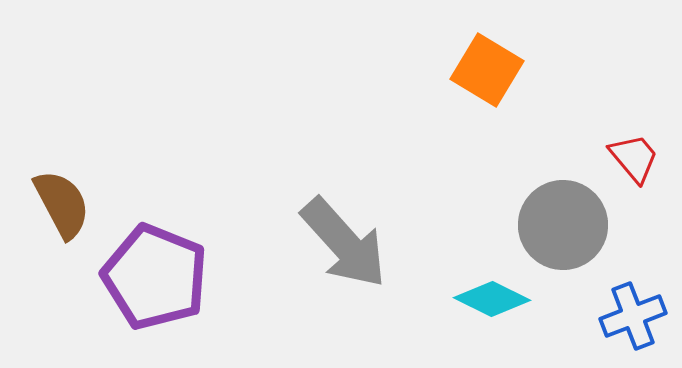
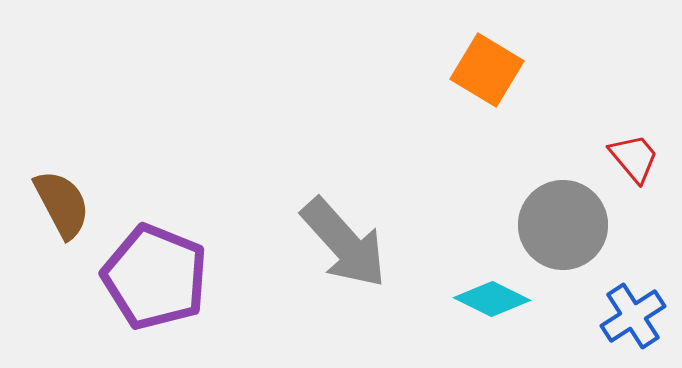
blue cross: rotated 12 degrees counterclockwise
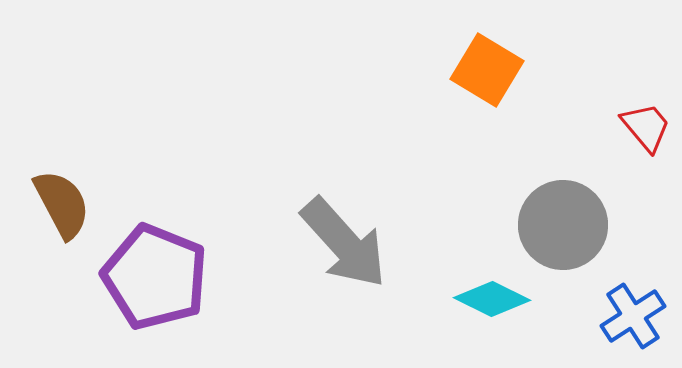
red trapezoid: moved 12 px right, 31 px up
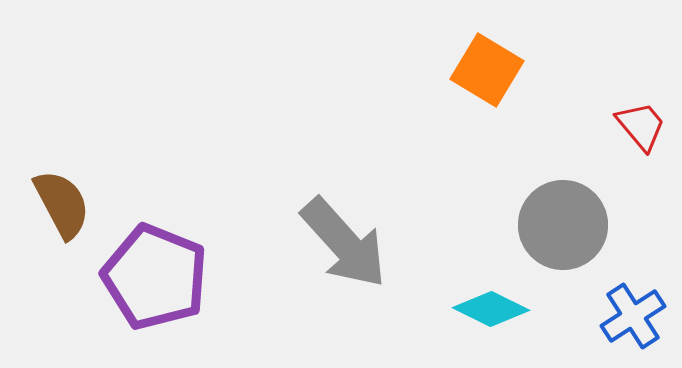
red trapezoid: moved 5 px left, 1 px up
cyan diamond: moved 1 px left, 10 px down
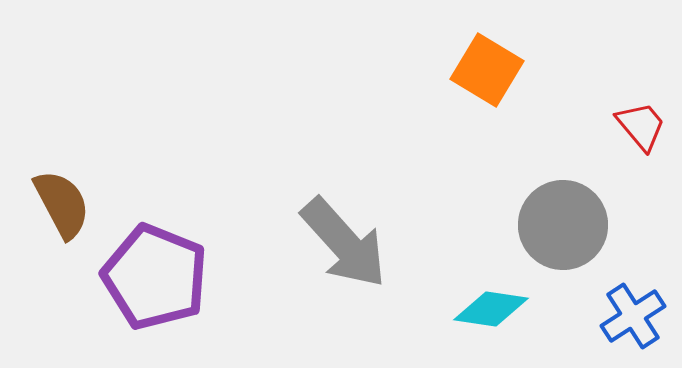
cyan diamond: rotated 18 degrees counterclockwise
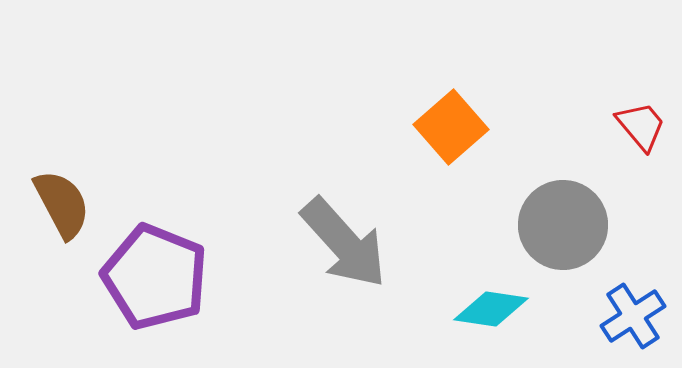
orange square: moved 36 px left, 57 px down; rotated 18 degrees clockwise
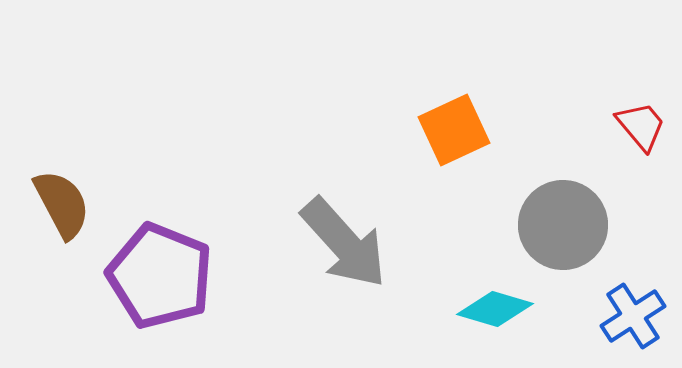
orange square: moved 3 px right, 3 px down; rotated 16 degrees clockwise
purple pentagon: moved 5 px right, 1 px up
cyan diamond: moved 4 px right; rotated 8 degrees clockwise
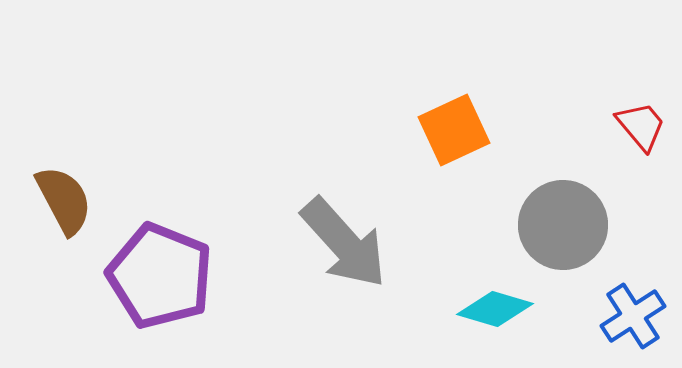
brown semicircle: moved 2 px right, 4 px up
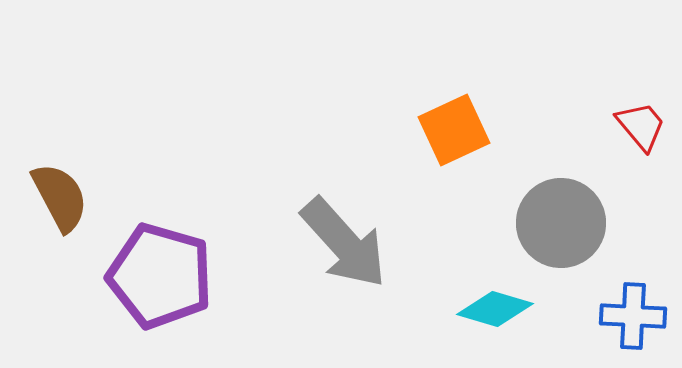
brown semicircle: moved 4 px left, 3 px up
gray circle: moved 2 px left, 2 px up
purple pentagon: rotated 6 degrees counterclockwise
blue cross: rotated 36 degrees clockwise
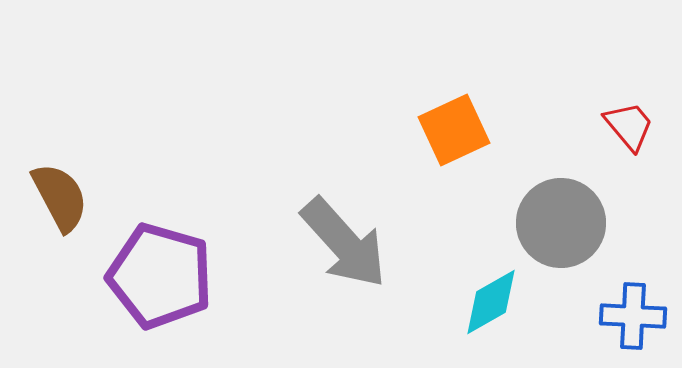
red trapezoid: moved 12 px left
cyan diamond: moved 4 px left, 7 px up; rotated 46 degrees counterclockwise
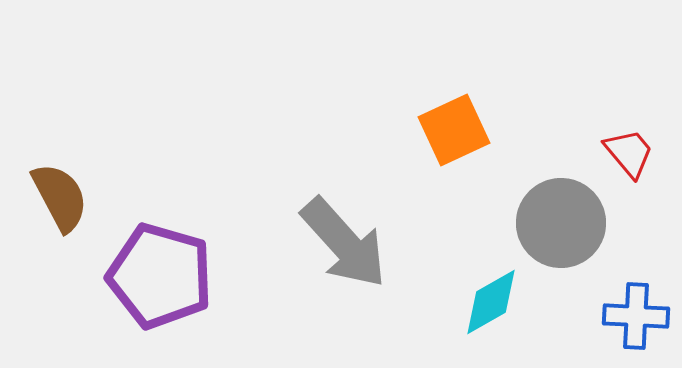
red trapezoid: moved 27 px down
blue cross: moved 3 px right
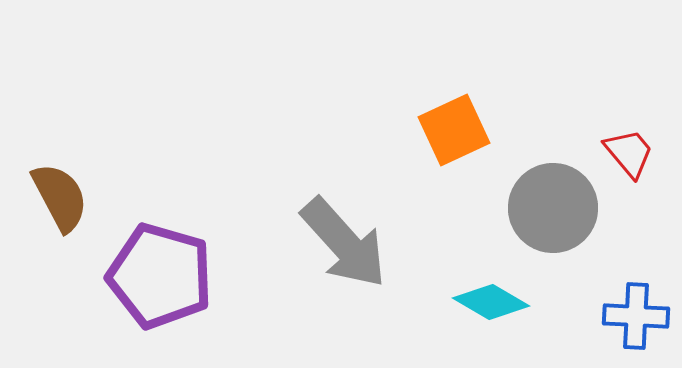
gray circle: moved 8 px left, 15 px up
cyan diamond: rotated 60 degrees clockwise
